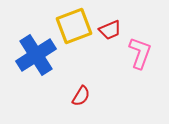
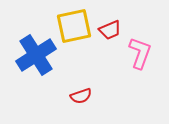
yellow square: rotated 9 degrees clockwise
red semicircle: rotated 40 degrees clockwise
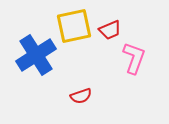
pink L-shape: moved 6 px left, 5 px down
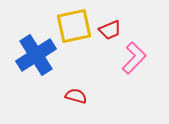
pink L-shape: rotated 24 degrees clockwise
red semicircle: moved 5 px left; rotated 145 degrees counterclockwise
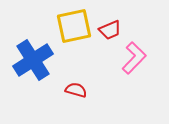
blue cross: moved 3 px left, 5 px down
red semicircle: moved 6 px up
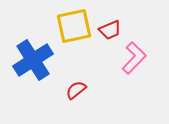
red semicircle: rotated 55 degrees counterclockwise
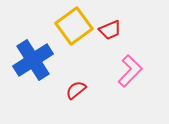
yellow square: rotated 24 degrees counterclockwise
pink L-shape: moved 4 px left, 13 px down
